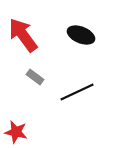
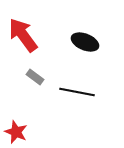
black ellipse: moved 4 px right, 7 px down
black line: rotated 36 degrees clockwise
red star: rotated 10 degrees clockwise
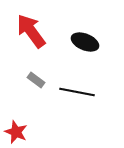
red arrow: moved 8 px right, 4 px up
gray rectangle: moved 1 px right, 3 px down
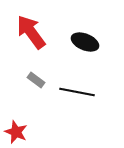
red arrow: moved 1 px down
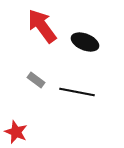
red arrow: moved 11 px right, 6 px up
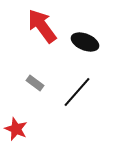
gray rectangle: moved 1 px left, 3 px down
black line: rotated 60 degrees counterclockwise
red star: moved 3 px up
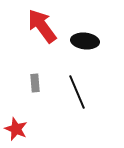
black ellipse: moved 1 px up; rotated 16 degrees counterclockwise
gray rectangle: rotated 48 degrees clockwise
black line: rotated 64 degrees counterclockwise
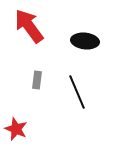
red arrow: moved 13 px left
gray rectangle: moved 2 px right, 3 px up; rotated 12 degrees clockwise
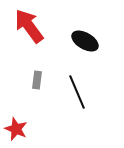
black ellipse: rotated 24 degrees clockwise
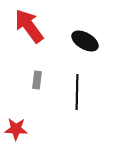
black line: rotated 24 degrees clockwise
red star: rotated 20 degrees counterclockwise
